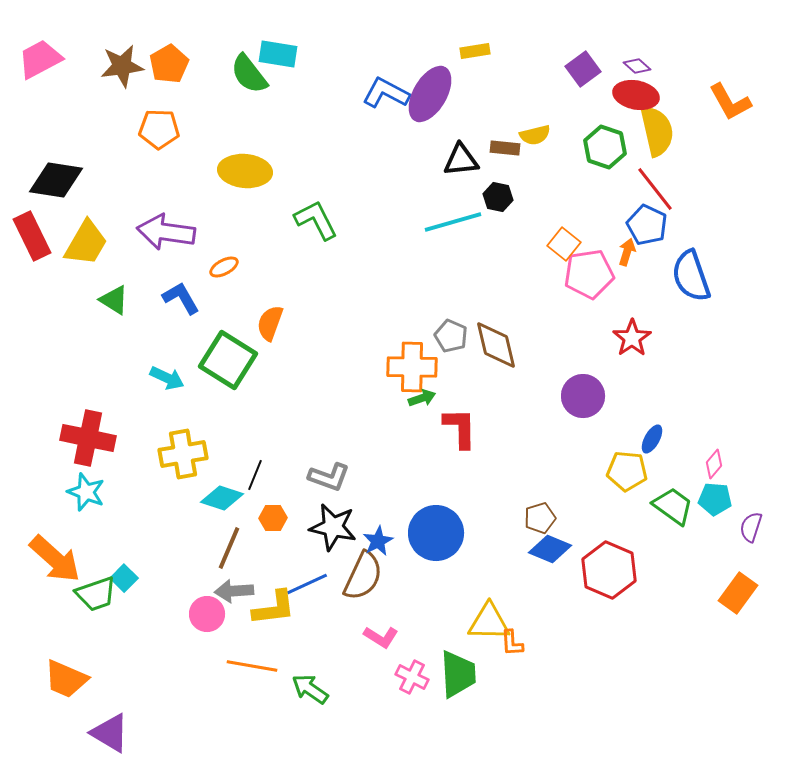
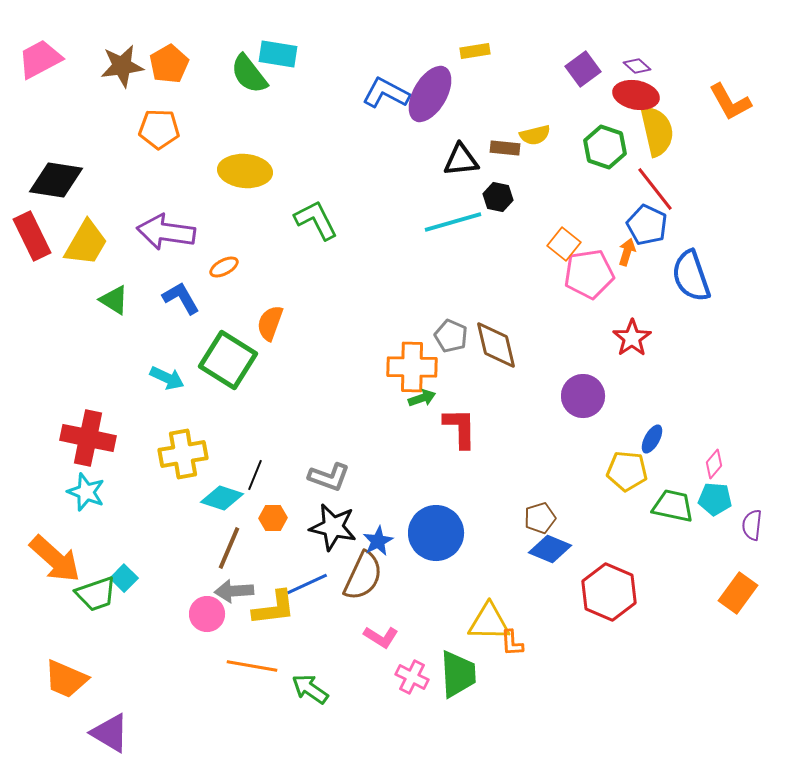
green trapezoid at (673, 506): rotated 24 degrees counterclockwise
purple semicircle at (751, 527): moved 1 px right, 2 px up; rotated 12 degrees counterclockwise
red hexagon at (609, 570): moved 22 px down
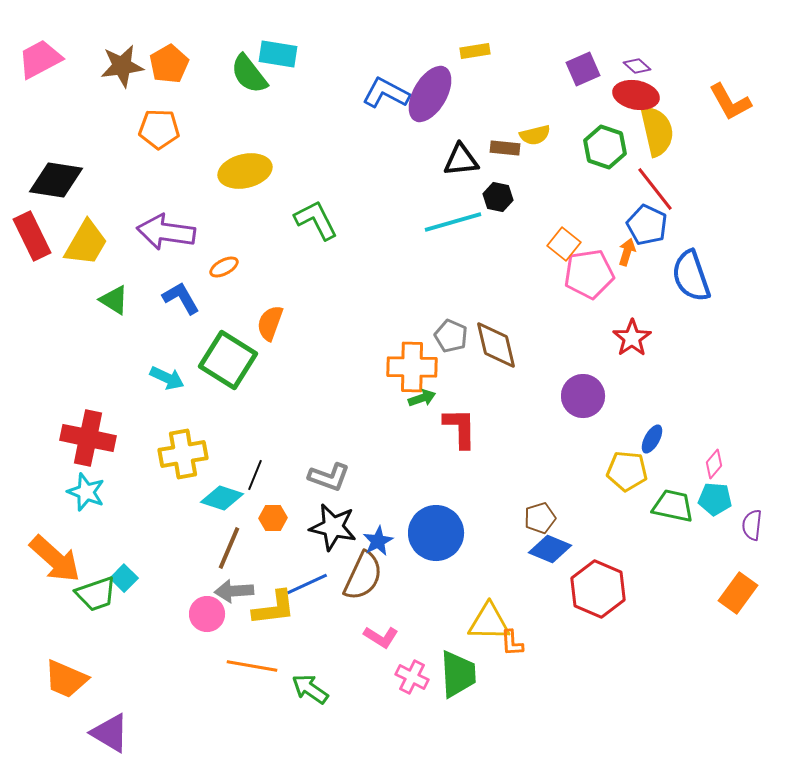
purple square at (583, 69): rotated 12 degrees clockwise
yellow ellipse at (245, 171): rotated 18 degrees counterclockwise
red hexagon at (609, 592): moved 11 px left, 3 px up
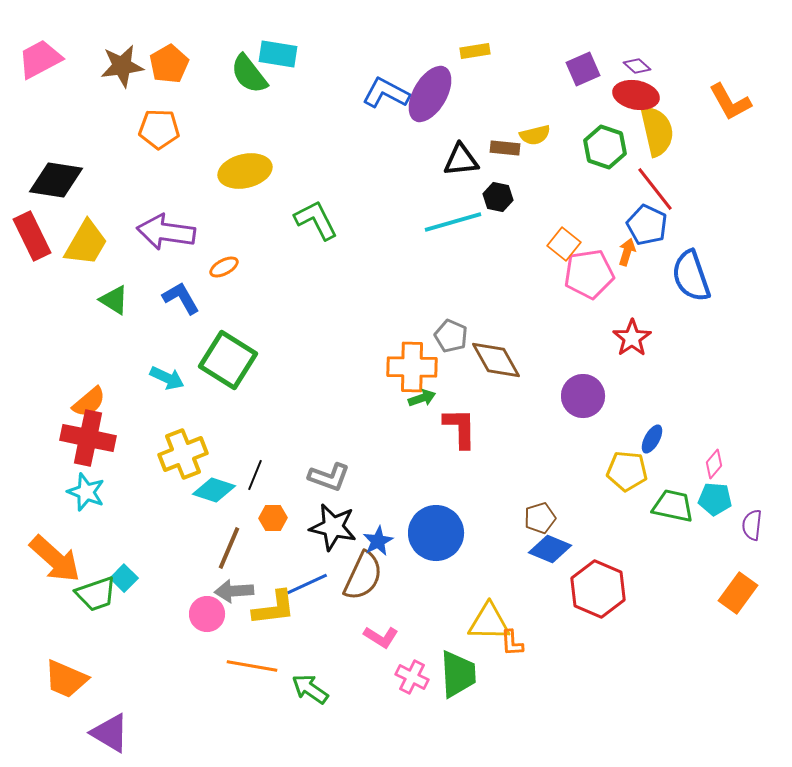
orange semicircle at (270, 323): moved 181 px left, 79 px down; rotated 150 degrees counterclockwise
brown diamond at (496, 345): moved 15 px down; rotated 16 degrees counterclockwise
yellow cross at (183, 454): rotated 12 degrees counterclockwise
cyan diamond at (222, 498): moved 8 px left, 8 px up
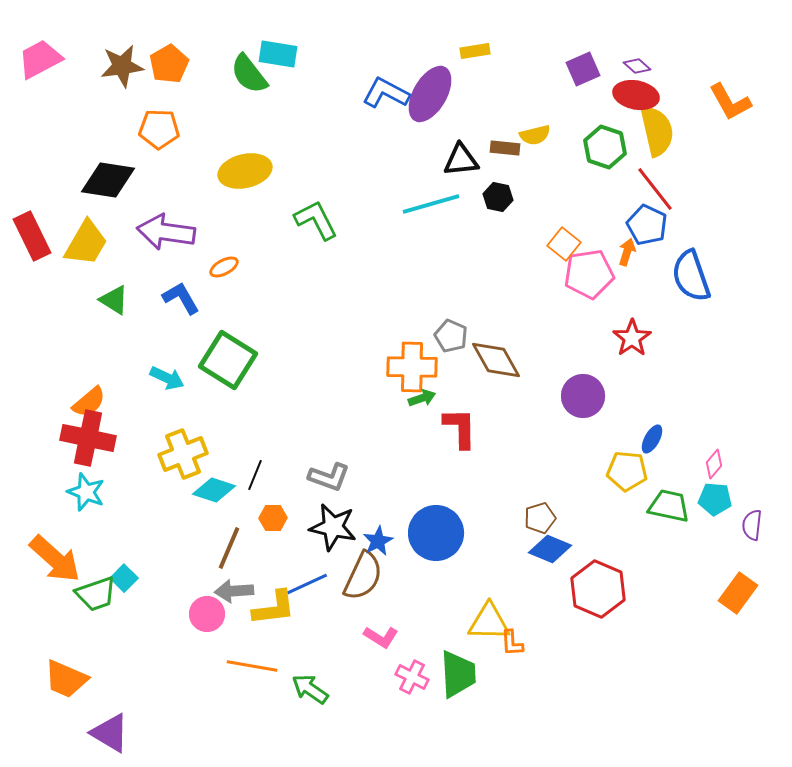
black diamond at (56, 180): moved 52 px right
cyan line at (453, 222): moved 22 px left, 18 px up
green trapezoid at (673, 506): moved 4 px left
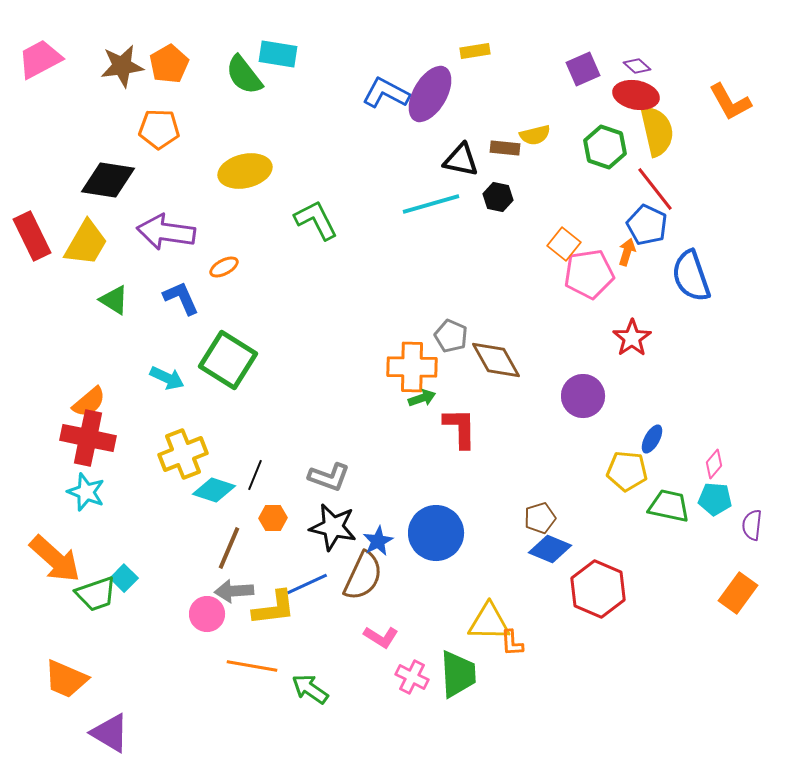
green semicircle at (249, 74): moved 5 px left, 1 px down
black triangle at (461, 160): rotated 18 degrees clockwise
blue L-shape at (181, 298): rotated 6 degrees clockwise
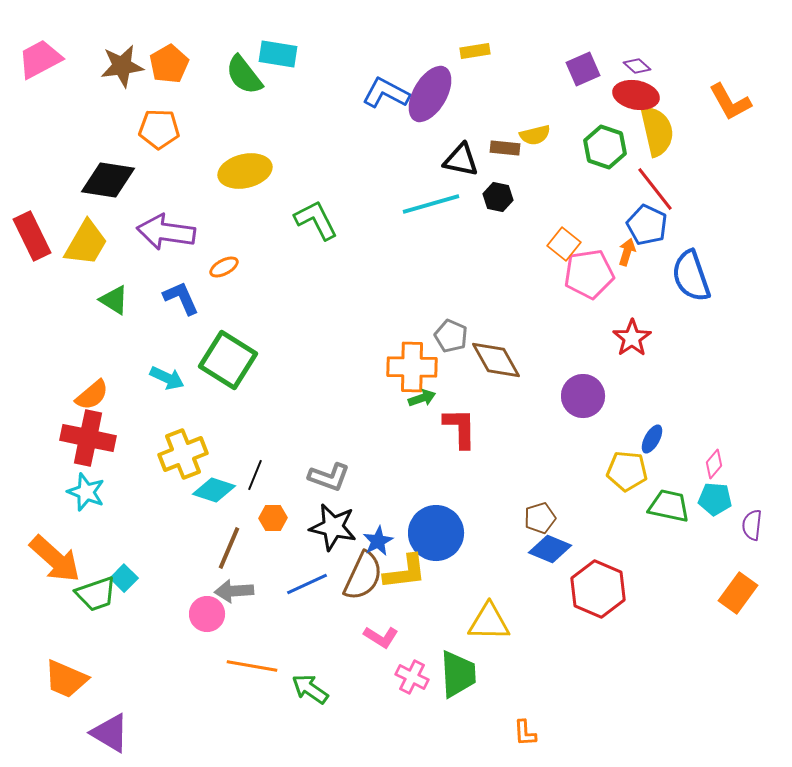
orange semicircle at (89, 402): moved 3 px right, 7 px up
yellow L-shape at (274, 608): moved 131 px right, 36 px up
orange L-shape at (512, 643): moved 13 px right, 90 px down
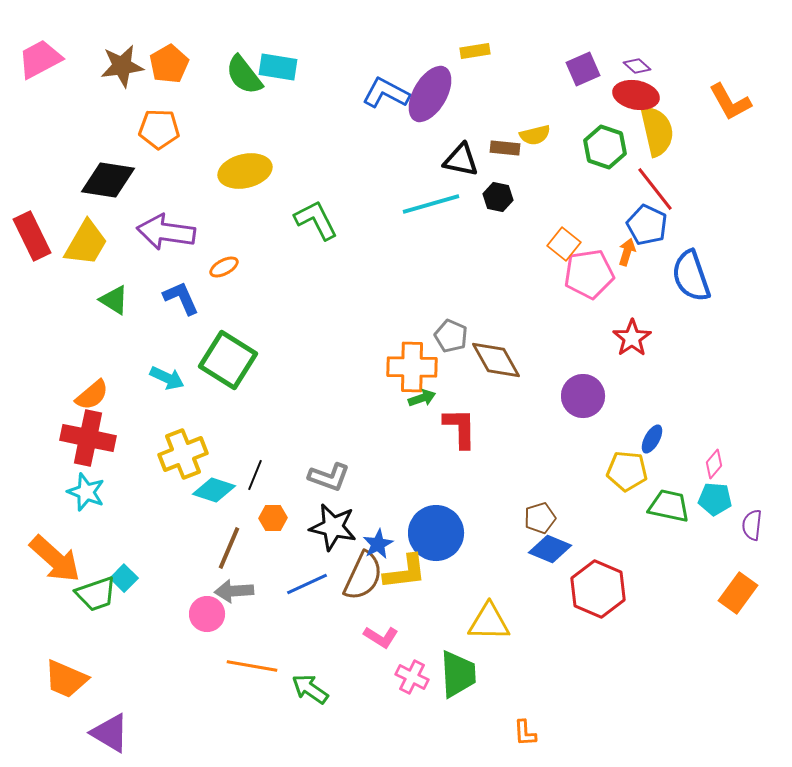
cyan rectangle at (278, 54): moved 13 px down
blue star at (378, 541): moved 3 px down
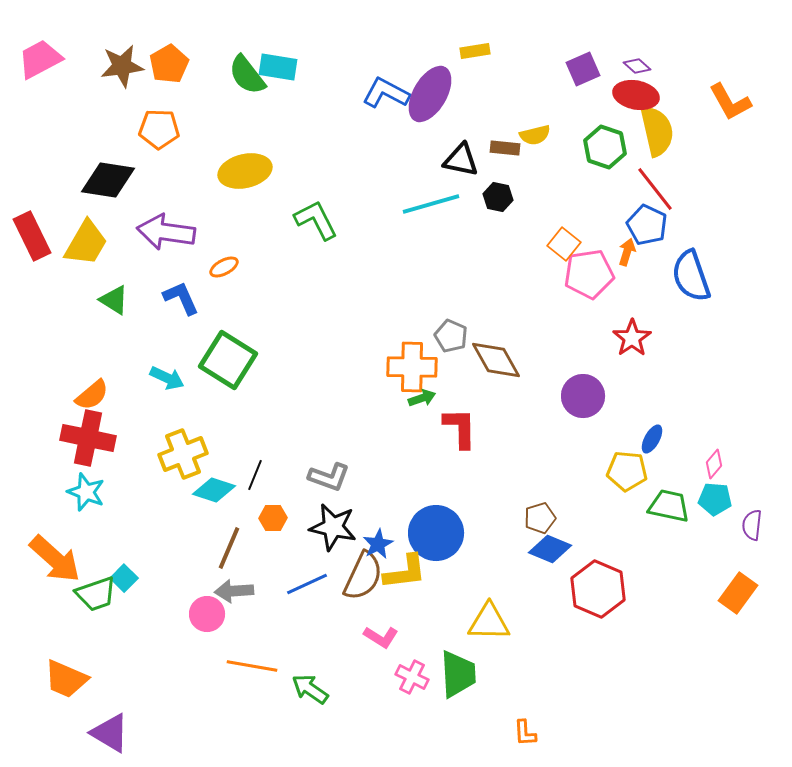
green semicircle at (244, 75): moved 3 px right
